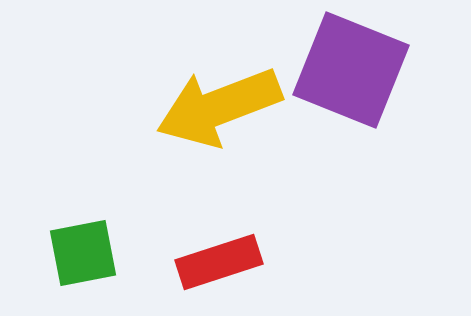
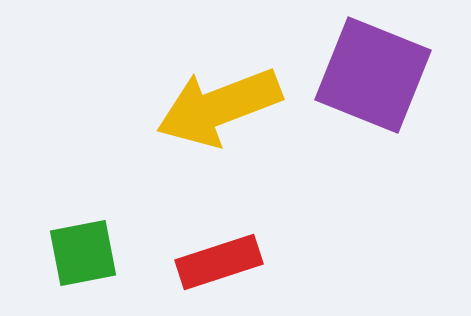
purple square: moved 22 px right, 5 px down
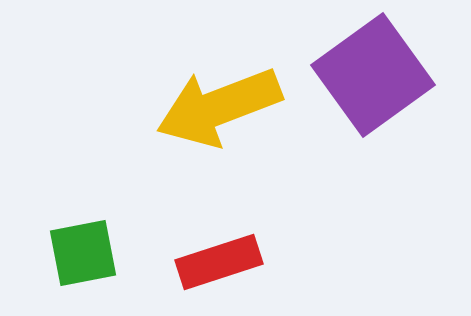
purple square: rotated 32 degrees clockwise
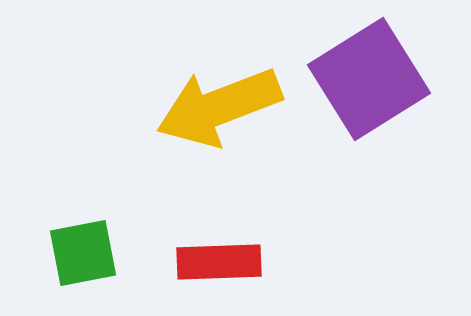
purple square: moved 4 px left, 4 px down; rotated 4 degrees clockwise
red rectangle: rotated 16 degrees clockwise
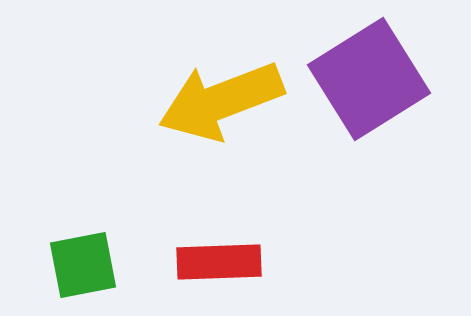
yellow arrow: moved 2 px right, 6 px up
green square: moved 12 px down
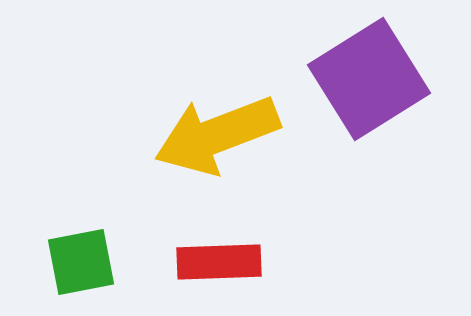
yellow arrow: moved 4 px left, 34 px down
green square: moved 2 px left, 3 px up
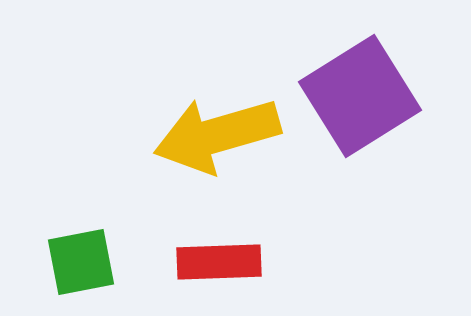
purple square: moved 9 px left, 17 px down
yellow arrow: rotated 5 degrees clockwise
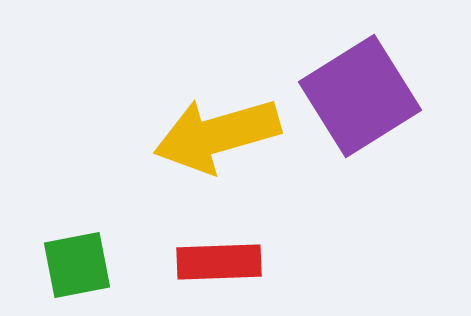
green square: moved 4 px left, 3 px down
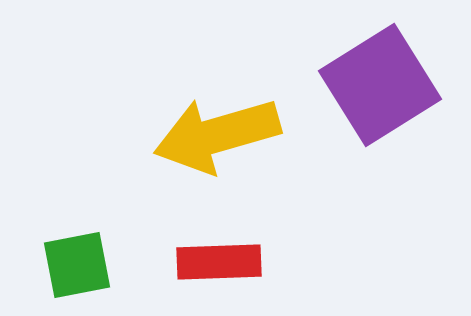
purple square: moved 20 px right, 11 px up
